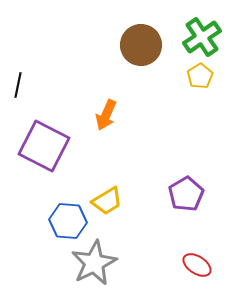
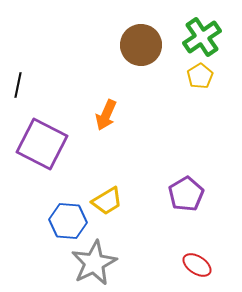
purple square: moved 2 px left, 2 px up
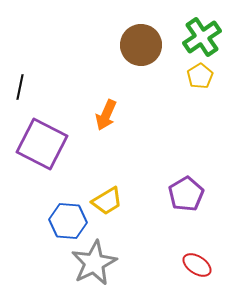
black line: moved 2 px right, 2 px down
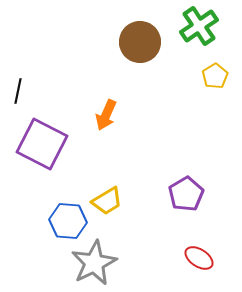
green cross: moved 3 px left, 11 px up
brown circle: moved 1 px left, 3 px up
yellow pentagon: moved 15 px right
black line: moved 2 px left, 4 px down
red ellipse: moved 2 px right, 7 px up
